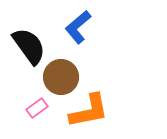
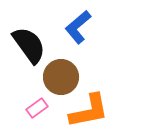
black semicircle: moved 1 px up
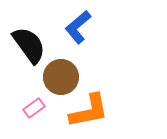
pink rectangle: moved 3 px left
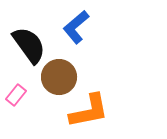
blue L-shape: moved 2 px left
brown circle: moved 2 px left
pink rectangle: moved 18 px left, 13 px up; rotated 15 degrees counterclockwise
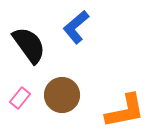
brown circle: moved 3 px right, 18 px down
pink rectangle: moved 4 px right, 3 px down
orange L-shape: moved 36 px right
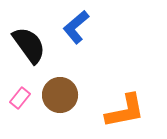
brown circle: moved 2 px left
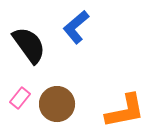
brown circle: moved 3 px left, 9 px down
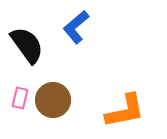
black semicircle: moved 2 px left
pink rectangle: rotated 25 degrees counterclockwise
brown circle: moved 4 px left, 4 px up
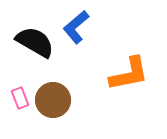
black semicircle: moved 8 px right, 3 px up; rotated 24 degrees counterclockwise
pink rectangle: rotated 35 degrees counterclockwise
orange L-shape: moved 4 px right, 37 px up
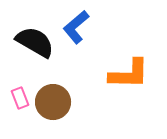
orange L-shape: rotated 12 degrees clockwise
brown circle: moved 2 px down
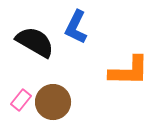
blue L-shape: rotated 24 degrees counterclockwise
orange L-shape: moved 3 px up
pink rectangle: moved 1 px right, 2 px down; rotated 60 degrees clockwise
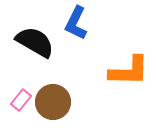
blue L-shape: moved 4 px up
